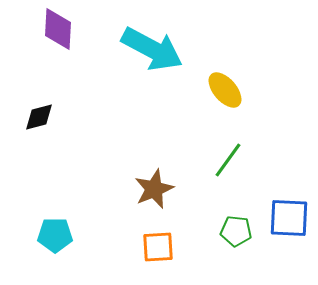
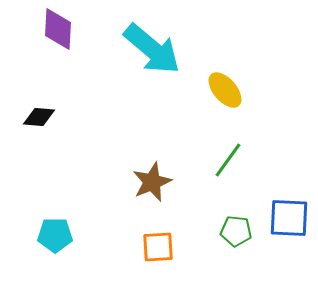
cyan arrow: rotated 12 degrees clockwise
black diamond: rotated 20 degrees clockwise
brown star: moved 2 px left, 7 px up
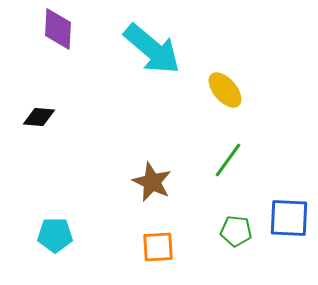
brown star: rotated 24 degrees counterclockwise
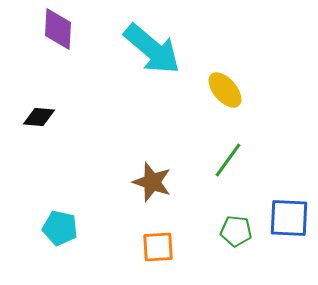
brown star: rotated 6 degrees counterclockwise
cyan pentagon: moved 5 px right, 7 px up; rotated 12 degrees clockwise
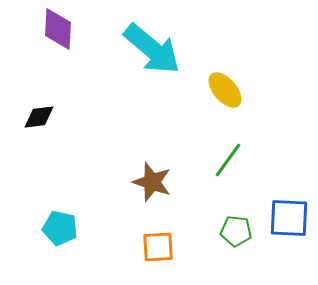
black diamond: rotated 12 degrees counterclockwise
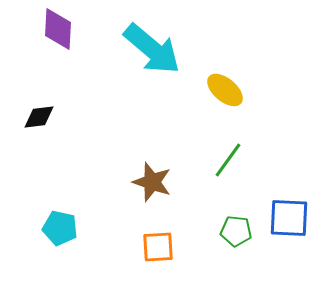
yellow ellipse: rotated 9 degrees counterclockwise
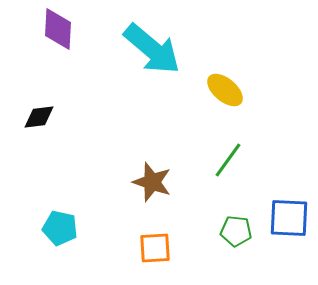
orange square: moved 3 px left, 1 px down
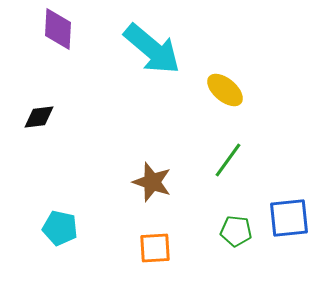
blue square: rotated 9 degrees counterclockwise
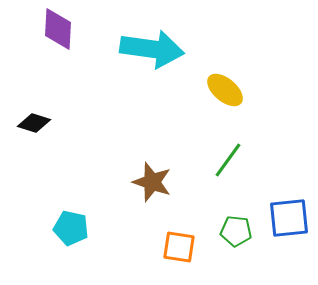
cyan arrow: rotated 32 degrees counterclockwise
black diamond: moved 5 px left, 6 px down; rotated 24 degrees clockwise
cyan pentagon: moved 11 px right
orange square: moved 24 px right, 1 px up; rotated 12 degrees clockwise
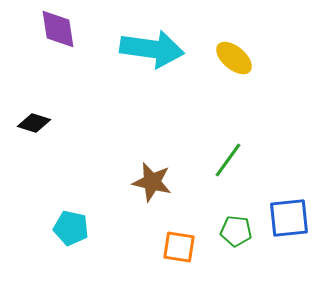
purple diamond: rotated 12 degrees counterclockwise
yellow ellipse: moved 9 px right, 32 px up
brown star: rotated 6 degrees counterclockwise
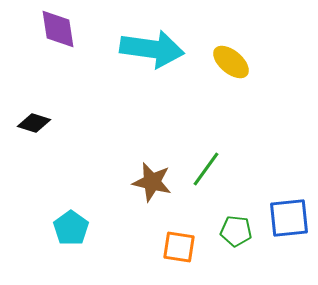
yellow ellipse: moved 3 px left, 4 px down
green line: moved 22 px left, 9 px down
cyan pentagon: rotated 24 degrees clockwise
